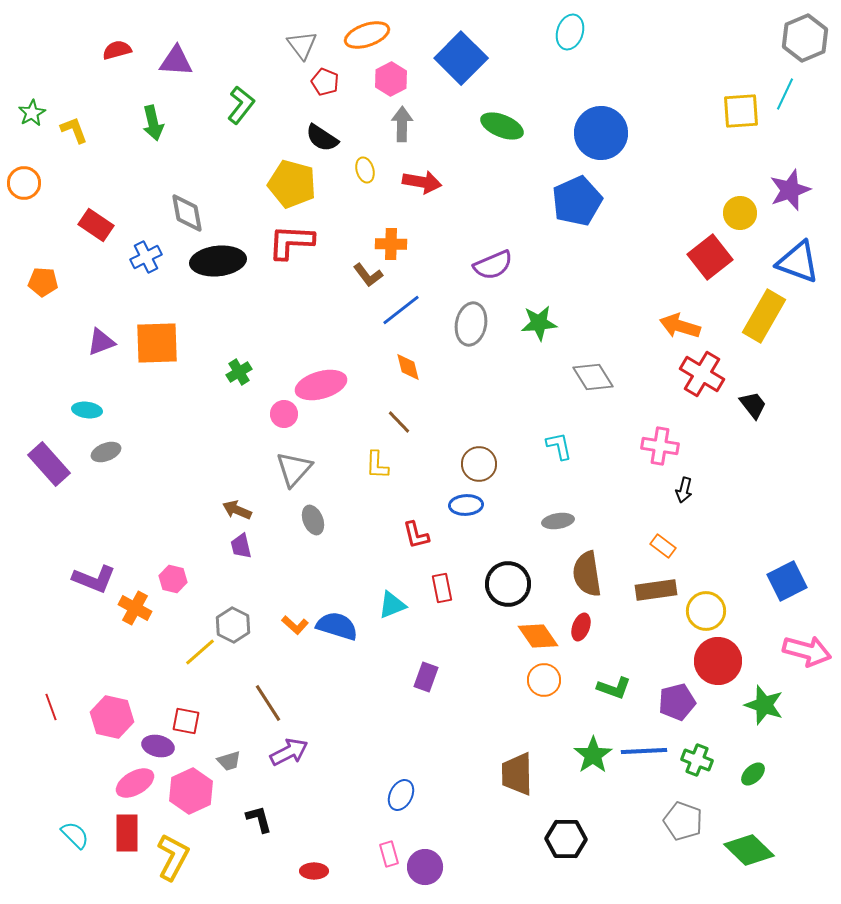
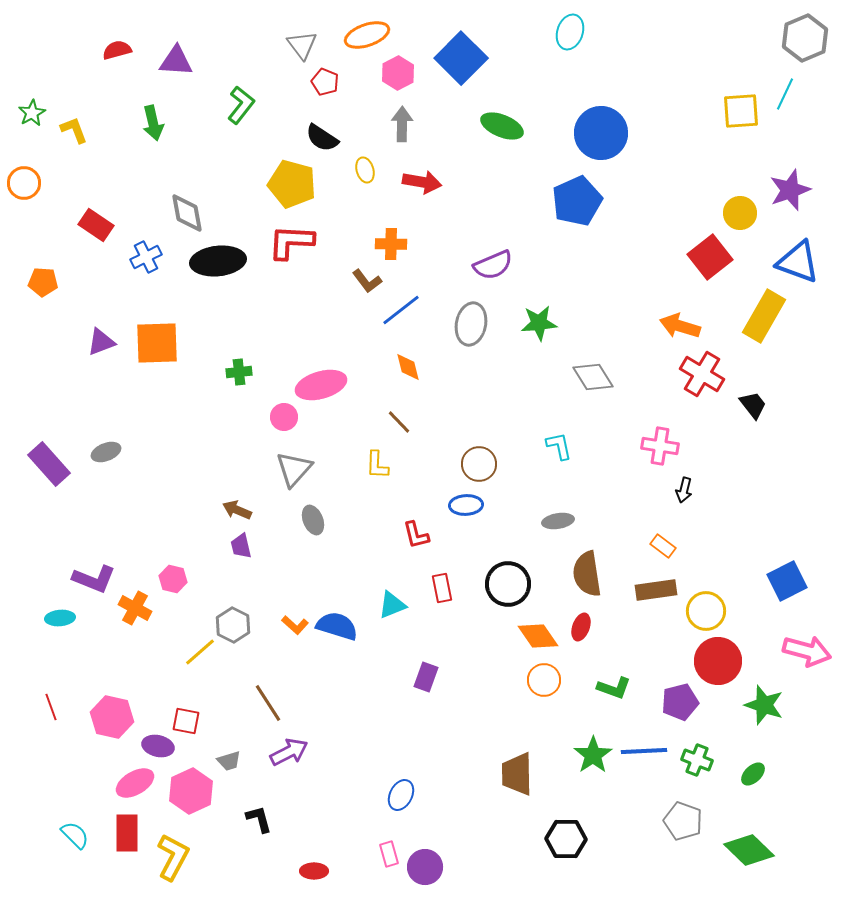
pink hexagon at (391, 79): moved 7 px right, 6 px up
brown L-shape at (368, 275): moved 1 px left, 6 px down
green cross at (239, 372): rotated 25 degrees clockwise
cyan ellipse at (87, 410): moved 27 px left, 208 px down; rotated 12 degrees counterclockwise
pink circle at (284, 414): moved 3 px down
purple pentagon at (677, 702): moved 3 px right
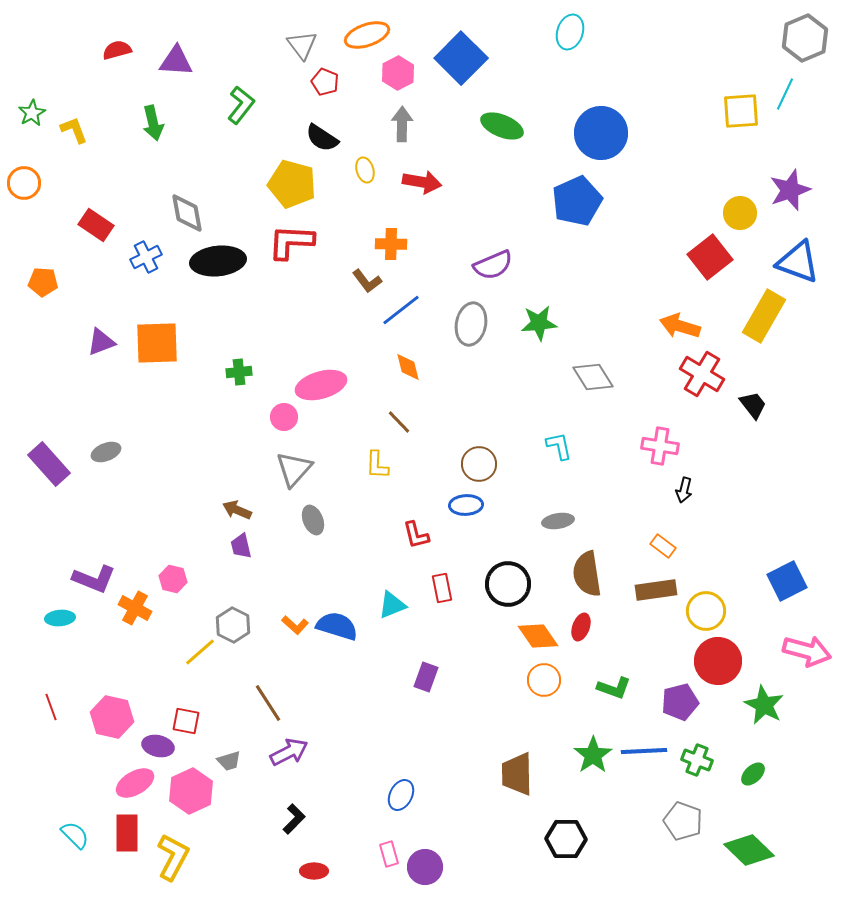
green star at (764, 705): rotated 9 degrees clockwise
black L-shape at (259, 819): moved 35 px right; rotated 60 degrees clockwise
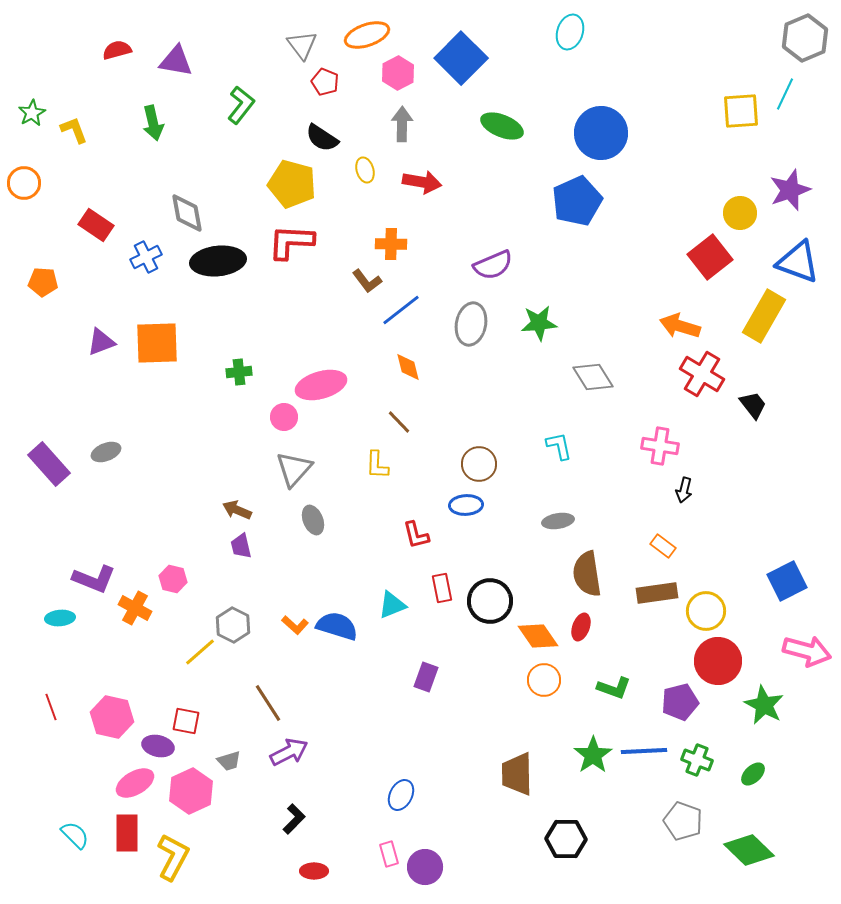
purple triangle at (176, 61): rotated 6 degrees clockwise
black circle at (508, 584): moved 18 px left, 17 px down
brown rectangle at (656, 590): moved 1 px right, 3 px down
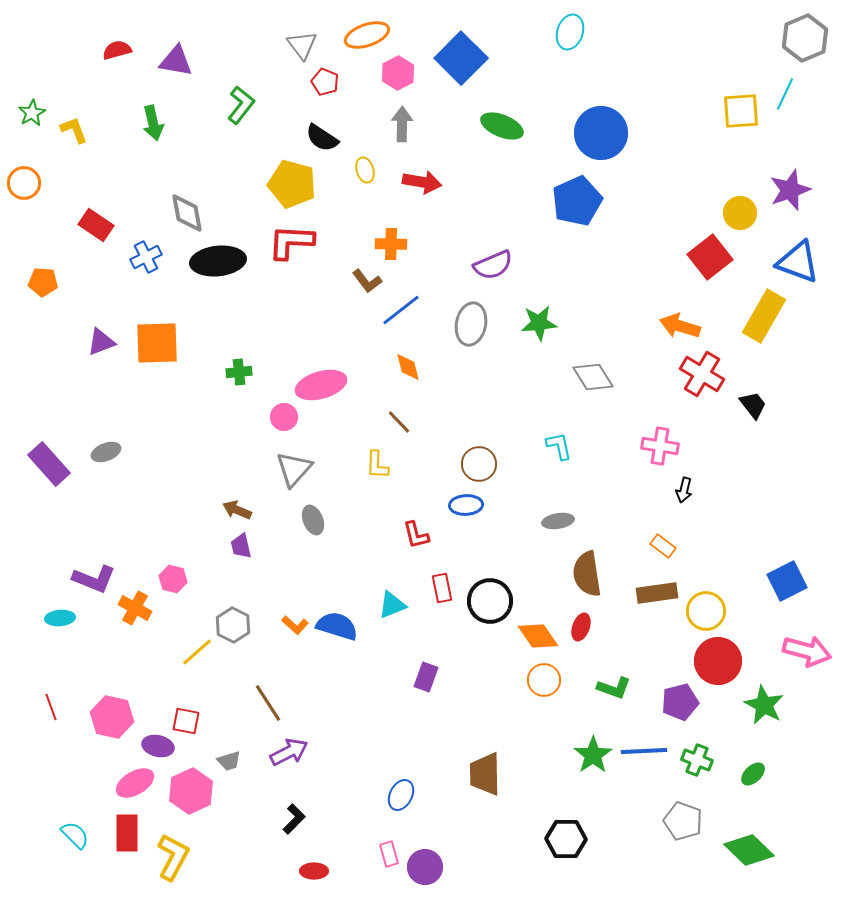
yellow line at (200, 652): moved 3 px left
brown trapezoid at (517, 774): moved 32 px left
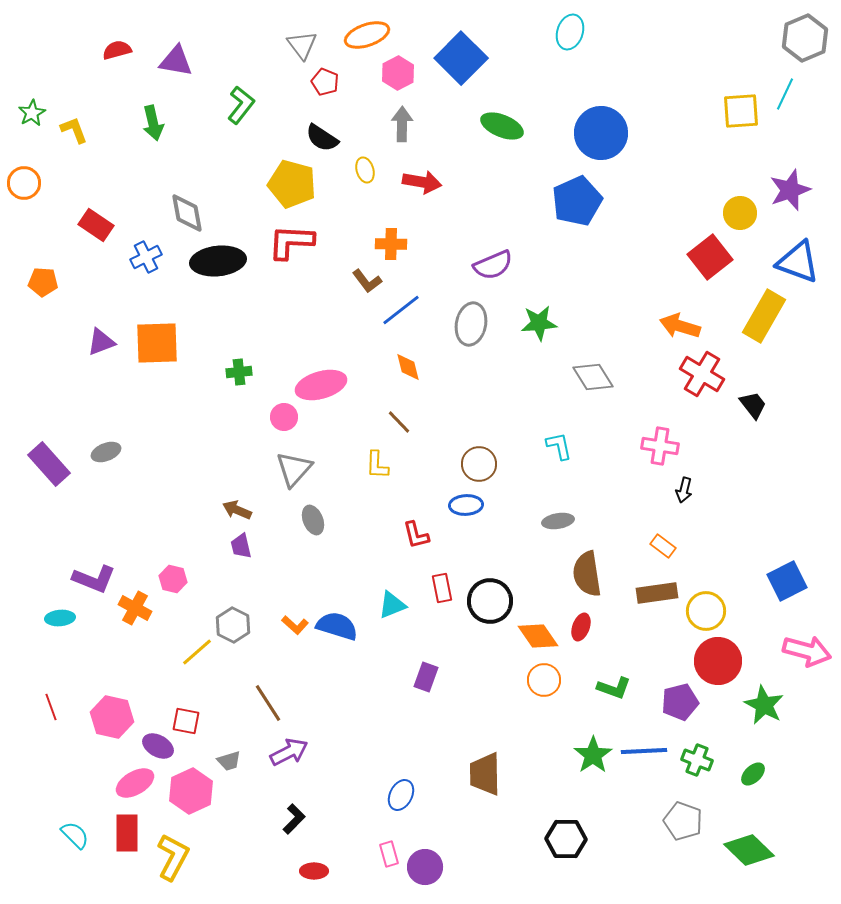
purple ellipse at (158, 746): rotated 16 degrees clockwise
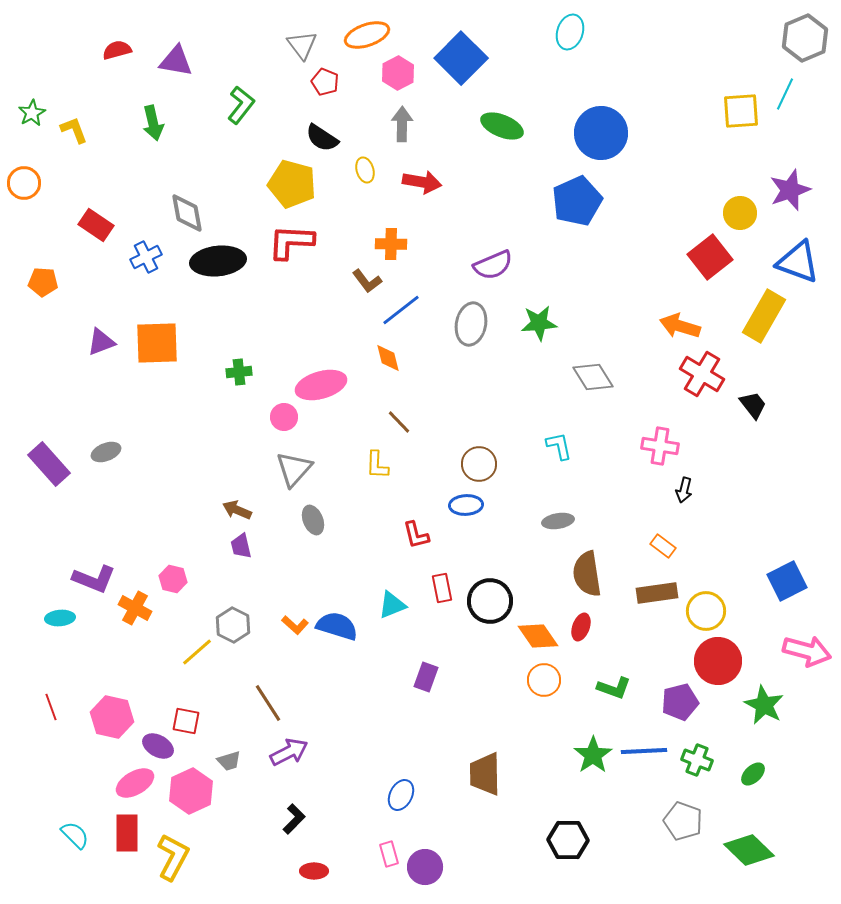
orange diamond at (408, 367): moved 20 px left, 9 px up
black hexagon at (566, 839): moved 2 px right, 1 px down
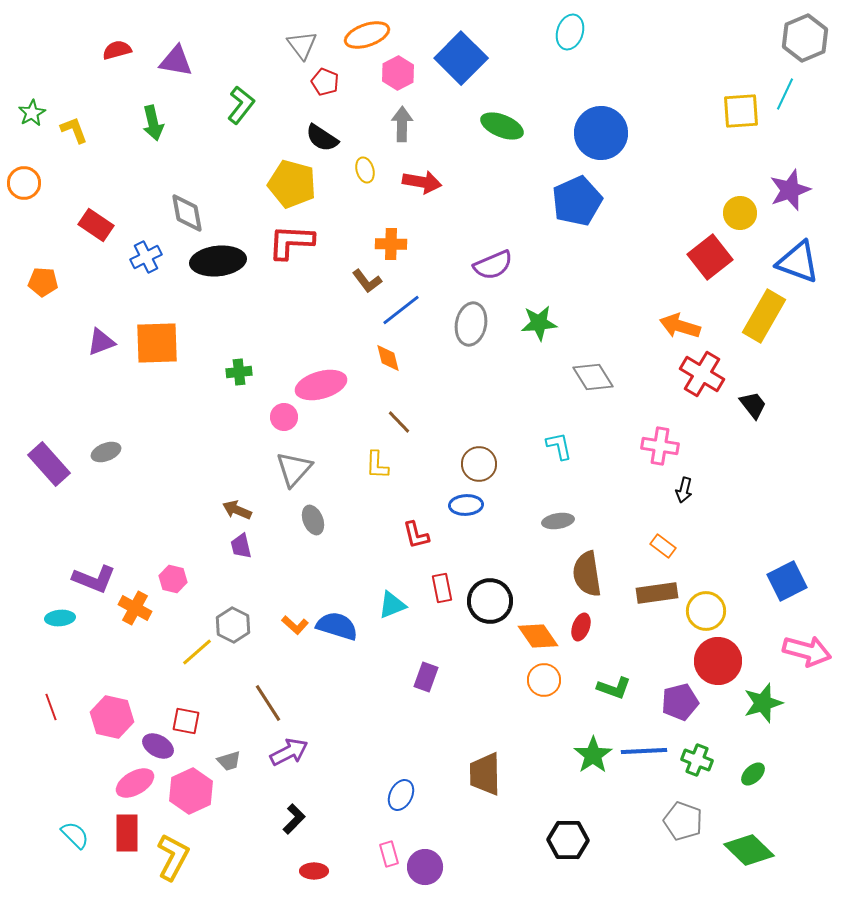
green star at (764, 705): moved 1 px left, 2 px up; rotated 27 degrees clockwise
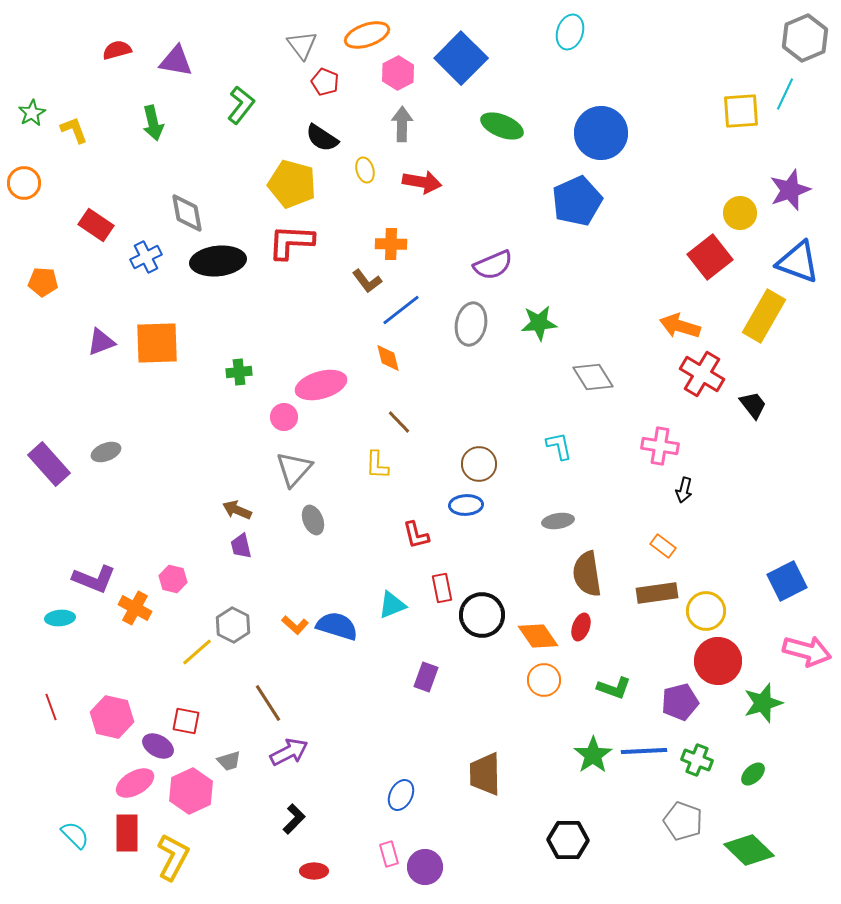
black circle at (490, 601): moved 8 px left, 14 px down
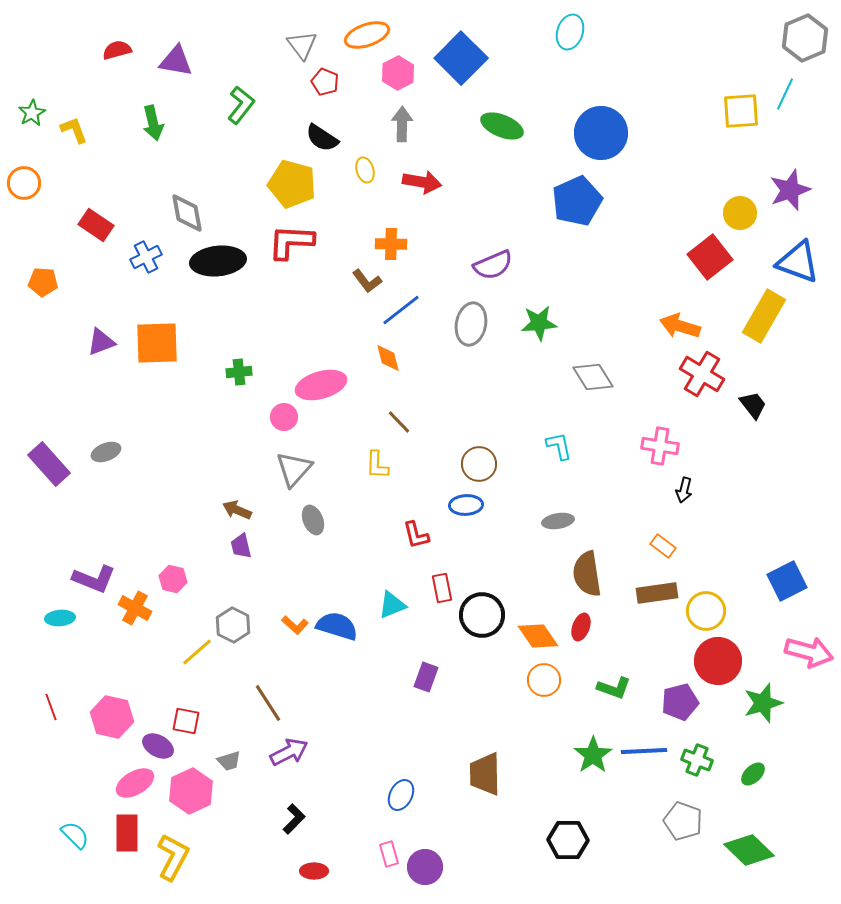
pink arrow at (807, 651): moved 2 px right, 1 px down
